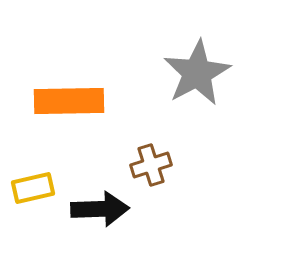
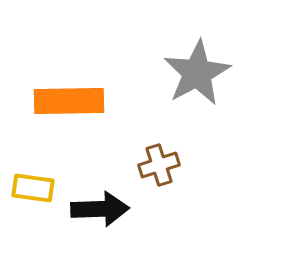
brown cross: moved 8 px right
yellow rectangle: rotated 21 degrees clockwise
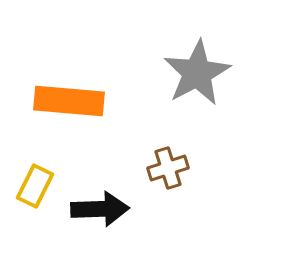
orange rectangle: rotated 6 degrees clockwise
brown cross: moved 9 px right, 3 px down
yellow rectangle: moved 2 px right, 2 px up; rotated 72 degrees counterclockwise
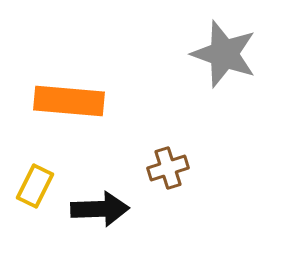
gray star: moved 27 px right, 19 px up; rotated 24 degrees counterclockwise
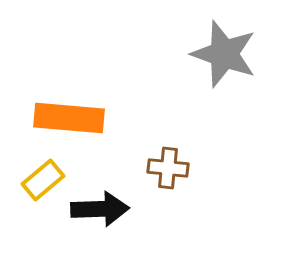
orange rectangle: moved 17 px down
brown cross: rotated 24 degrees clockwise
yellow rectangle: moved 8 px right, 6 px up; rotated 24 degrees clockwise
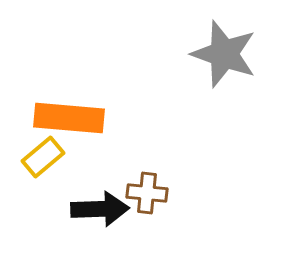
brown cross: moved 21 px left, 25 px down
yellow rectangle: moved 23 px up
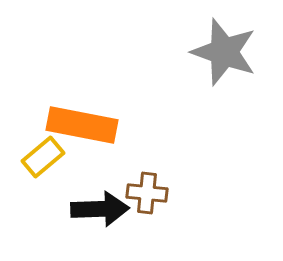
gray star: moved 2 px up
orange rectangle: moved 13 px right, 7 px down; rotated 6 degrees clockwise
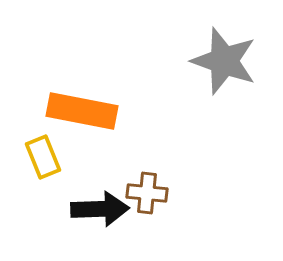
gray star: moved 9 px down
orange rectangle: moved 14 px up
yellow rectangle: rotated 72 degrees counterclockwise
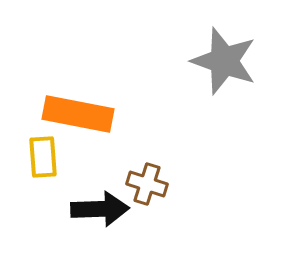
orange rectangle: moved 4 px left, 3 px down
yellow rectangle: rotated 18 degrees clockwise
brown cross: moved 9 px up; rotated 12 degrees clockwise
